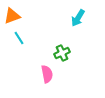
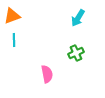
cyan line: moved 5 px left, 2 px down; rotated 32 degrees clockwise
green cross: moved 14 px right
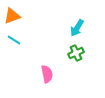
cyan arrow: moved 1 px left, 10 px down
cyan line: rotated 56 degrees counterclockwise
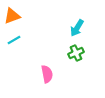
cyan line: rotated 64 degrees counterclockwise
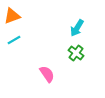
green cross: rotated 28 degrees counterclockwise
pink semicircle: rotated 24 degrees counterclockwise
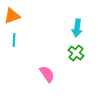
cyan arrow: rotated 24 degrees counterclockwise
cyan line: rotated 56 degrees counterclockwise
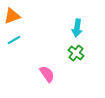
cyan line: rotated 56 degrees clockwise
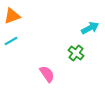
cyan arrow: moved 13 px right; rotated 126 degrees counterclockwise
cyan line: moved 3 px left, 1 px down
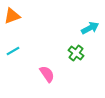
cyan line: moved 2 px right, 10 px down
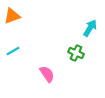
cyan arrow: rotated 30 degrees counterclockwise
green cross: rotated 14 degrees counterclockwise
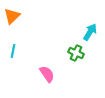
orange triangle: rotated 24 degrees counterclockwise
cyan arrow: moved 4 px down
cyan line: rotated 48 degrees counterclockwise
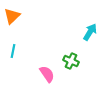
green cross: moved 5 px left, 8 px down
